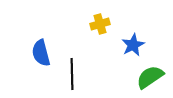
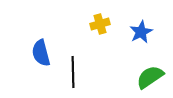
blue star: moved 8 px right, 13 px up
black line: moved 1 px right, 2 px up
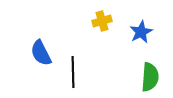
yellow cross: moved 2 px right, 3 px up
blue semicircle: rotated 12 degrees counterclockwise
green semicircle: rotated 128 degrees clockwise
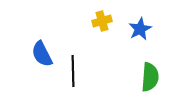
blue star: moved 1 px left, 3 px up
blue semicircle: moved 1 px right, 1 px down
black line: moved 1 px up
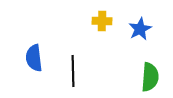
yellow cross: rotated 18 degrees clockwise
blue semicircle: moved 8 px left, 4 px down; rotated 20 degrees clockwise
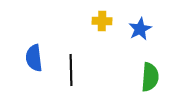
black line: moved 2 px left, 1 px up
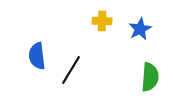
blue semicircle: moved 3 px right, 2 px up
black line: rotated 32 degrees clockwise
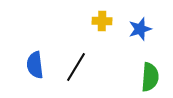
blue star: rotated 10 degrees clockwise
blue semicircle: moved 2 px left, 9 px down
black line: moved 5 px right, 3 px up
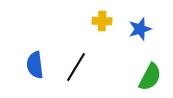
green semicircle: rotated 24 degrees clockwise
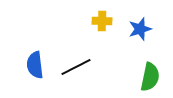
black line: rotated 32 degrees clockwise
green semicircle: rotated 16 degrees counterclockwise
